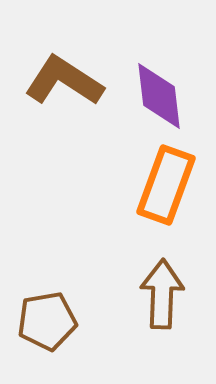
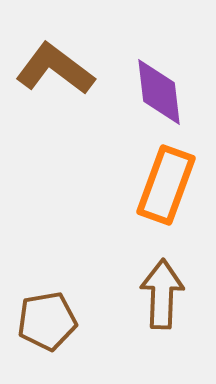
brown L-shape: moved 9 px left, 12 px up; rotated 4 degrees clockwise
purple diamond: moved 4 px up
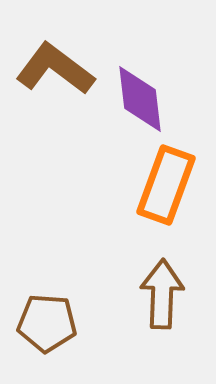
purple diamond: moved 19 px left, 7 px down
brown pentagon: moved 2 px down; rotated 14 degrees clockwise
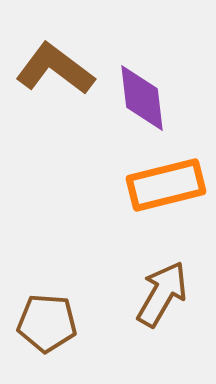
purple diamond: moved 2 px right, 1 px up
orange rectangle: rotated 56 degrees clockwise
brown arrow: rotated 28 degrees clockwise
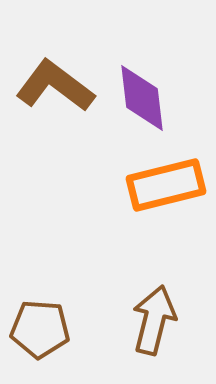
brown L-shape: moved 17 px down
brown arrow: moved 8 px left, 26 px down; rotated 16 degrees counterclockwise
brown pentagon: moved 7 px left, 6 px down
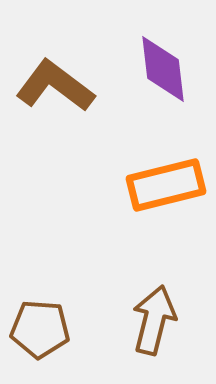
purple diamond: moved 21 px right, 29 px up
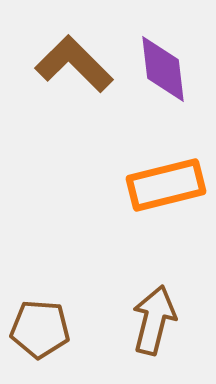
brown L-shape: moved 19 px right, 22 px up; rotated 8 degrees clockwise
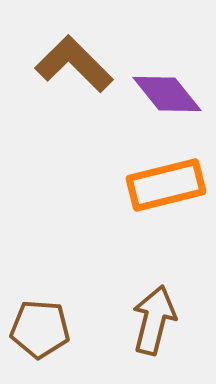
purple diamond: moved 4 px right, 25 px down; rotated 32 degrees counterclockwise
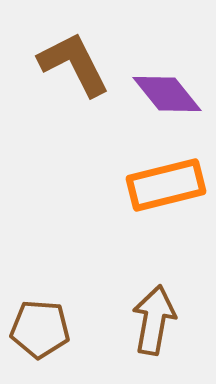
brown L-shape: rotated 18 degrees clockwise
brown arrow: rotated 4 degrees counterclockwise
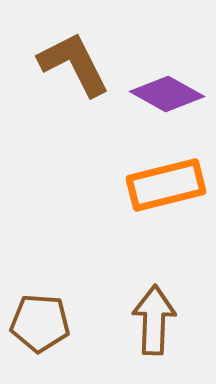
purple diamond: rotated 22 degrees counterclockwise
brown arrow: rotated 8 degrees counterclockwise
brown pentagon: moved 6 px up
